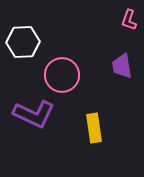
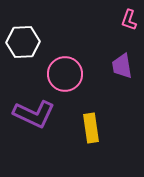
pink circle: moved 3 px right, 1 px up
yellow rectangle: moved 3 px left
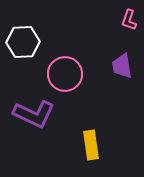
yellow rectangle: moved 17 px down
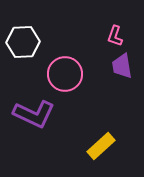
pink L-shape: moved 14 px left, 16 px down
yellow rectangle: moved 10 px right, 1 px down; rotated 56 degrees clockwise
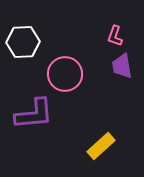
purple L-shape: rotated 30 degrees counterclockwise
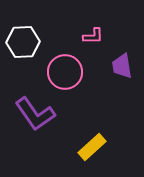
pink L-shape: moved 22 px left; rotated 110 degrees counterclockwise
pink circle: moved 2 px up
purple L-shape: moved 1 px right; rotated 60 degrees clockwise
yellow rectangle: moved 9 px left, 1 px down
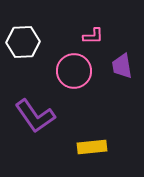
pink circle: moved 9 px right, 1 px up
purple L-shape: moved 2 px down
yellow rectangle: rotated 36 degrees clockwise
